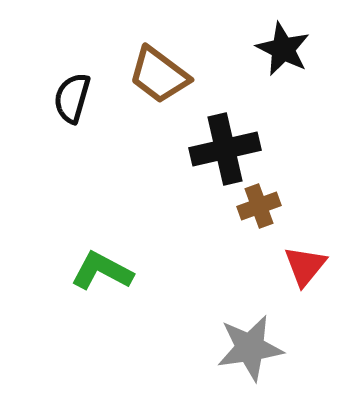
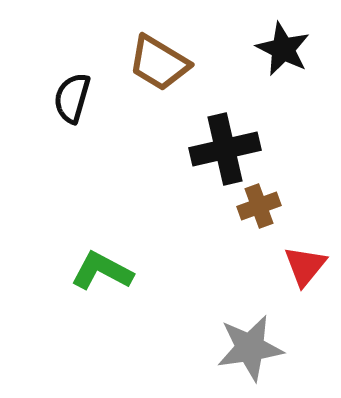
brown trapezoid: moved 12 px up; rotated 6 degrees counterclockwise
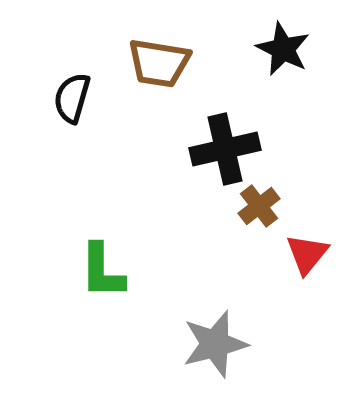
brown trapezoid: rotated 22 degrees counterclockwise
brown cross: rotated 18 degrees counterclockwise
red triangle: moved 2 px right, 12 px up
green L-shape: rotated 118 degrees counterclockwise
gray star: moved 35 px left, 4 px up; rotated 6 degrees counterclockwise
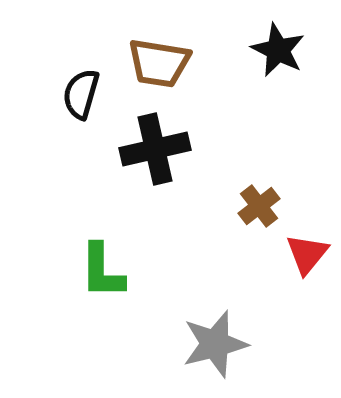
black star: moved 5 px left, 1 px down
black semicircle: moved 9 px right, 4 px up
black cross: moved 70 px left
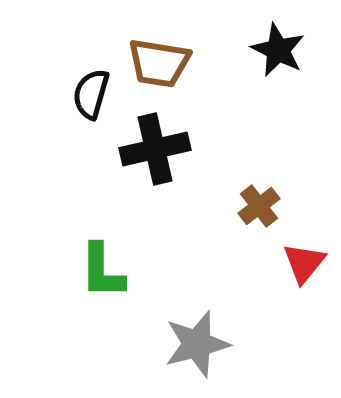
black semicircle: moved 10 px right
red triangle: moved 3 px left, 9 px down
gray star: moved 18 px left
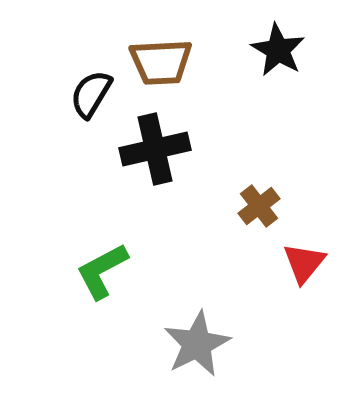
black star: rotated 4 degrees clockwise
brown trapezoid: moved 2 px right, 1 px up; rotated 12 degrees counterclockwise
black semicircle: rotated 15 degrees clockwise
green L-shape: rotated 62 degrees clockwise
gray star: rotated 12 degrees counterclockwise
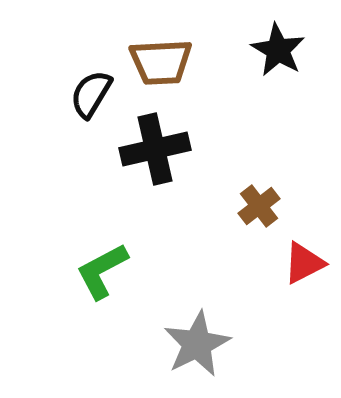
red triangle: rotated 24 degrees clockwise
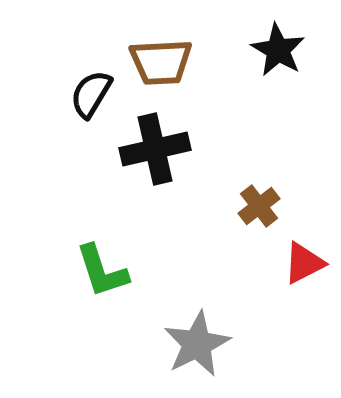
green L-shape: rotated 80 degrees counterclockwise
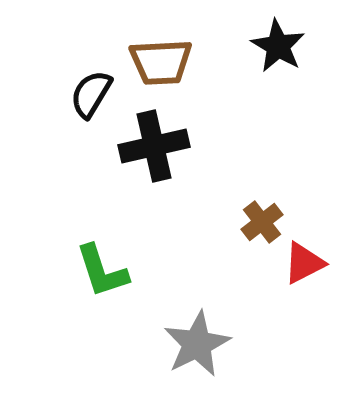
black star: moved 4 px up
black cross: moved 1 px left, 3 px up
brown cross: moved 3 px right, 16 px down
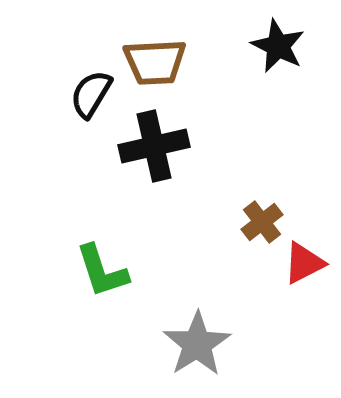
black star: rotated 4 degrees counterclockwise
brown trapezoid: moved 6 px left
gray star: rotated 6 degrees counterclockwise
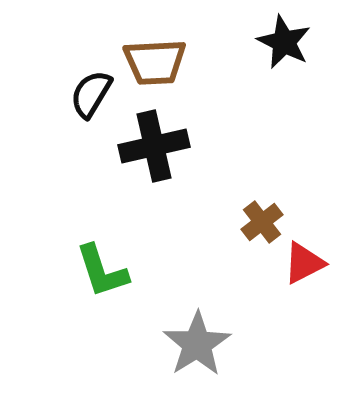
black star: moved 6 px right, 4 px up
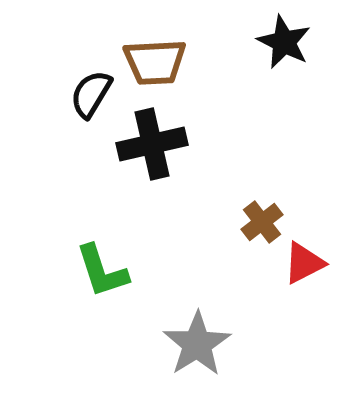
black cross: moved 2 px left, 2 px up
